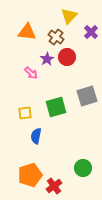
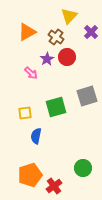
orange triangle: rotated 36 degrees counterclockwise
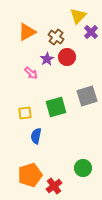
yellow triangle: moved 9 px right
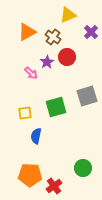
yellow triangle: moved 10 px left, 1 px up; rotated 24 degrees clockwise
brown cross: moved 3 px left
purple star: moved 3 px down
orange pentagon: rotated 20 degrees clockwise
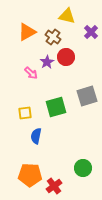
yellow triangle: moved 1 px left, 1 px down; rotated 36 degrees clockwise
red circle: moved 1 px left
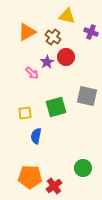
purple cross: rotated 24 degrees counterclockwise
pink arrow: moved 1 px right
gray square: rotated 30 degrees clockwise
orange pentagon: moved 2 px down
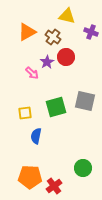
gray square: moved 2 px left, 5 px down
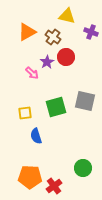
blue semicircle: rotated 28 degrees counterclockwise
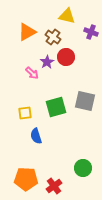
orange pentagon: moved 4 px left, 2 px down
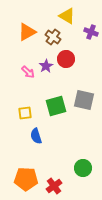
yellow triangle: rotated 18 degrees clockwise
red circle: moved 2 px down
purple star: moved 1 px left, 4 px down
pink arrow: moved 4 px left, 1 px up
gray square: moved 1 px left, 1 px up
green square: moved 1 px up
